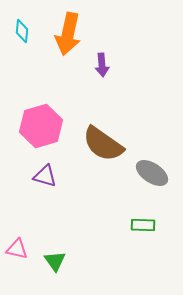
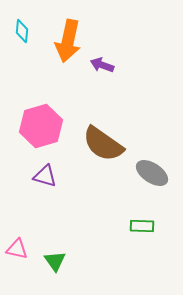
orange arrow: moved 7 px down
purple arrow: rotated 115 degrees clockwise
green rectangle: moved 1 px left, 1 px down
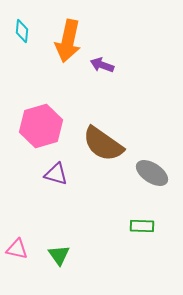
purple triangle: moved 11 px right, 2 px up
green triangle: moved 4 px right, 6 px up
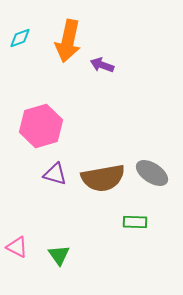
cyan diamond: moved 2 px left, 7 px down; rotated 65 degrees clockwise
brown semicircle: moved 34 px down; rotated 45 degrees counterclockwise
purple triangle: moved 1 px left
green rectangle: moved 7 px left, 4 px up
pink triangle: moved 2 px up; rotated 15 degrees clockwise
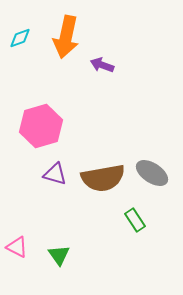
orange arrow: moved 2 px left, 4 px up
green rectangle: moved 2 px up; rotated 55 degrees clockwise
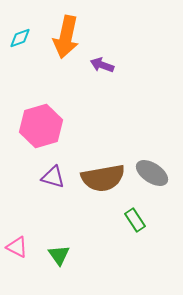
purple triangle: moved 2 px left, 3 px down
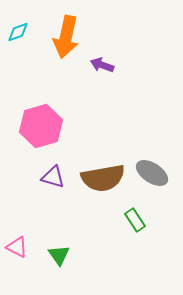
cyan diamond: moved 2 px left, 6 px up
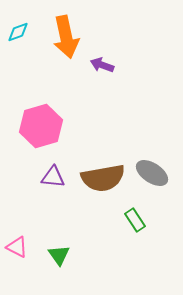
orange arrow: rotated 24 degrees counterclockwise
purple triangle: rotated 10 degrees counterclockwise
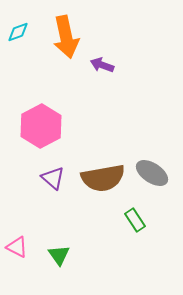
pink hexagon: rotated 12 degrees counterclockwise
purple triangle: moved 1 px down; rotated 35 degrees clockwise
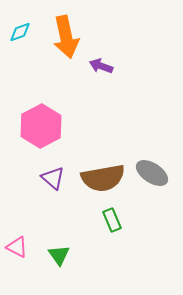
cyan diamond: moved 2 px right
purple arrow: moved 1 px left, 1 px down
green rectangle: moved 23 px left; rotated 10 degrees clockwise
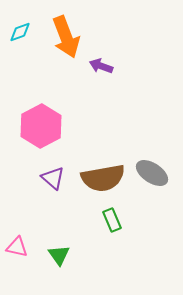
orange arrow: rotated 9 degrees counterclockwise
pink triangle: rotated 15 degrees counterclockwise
